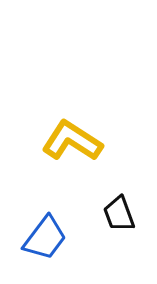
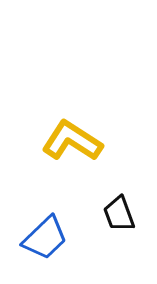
blue trapezoid: rotated 9 degrees clockwise
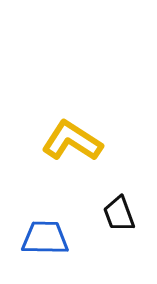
blue trapezoid: rotated 135 degrees counterclockwise
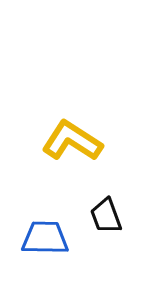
black trapezoid: moved 13 px left, 2 px down
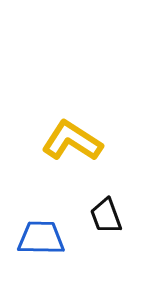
blue trapezoid: moved 4 px left
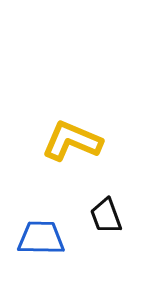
yellow L-shape: rotated 10 degrees counterclockwise
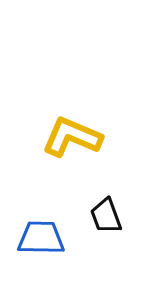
yellow L-shape: moved 4 px up
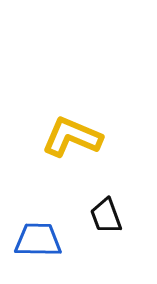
blue trapezoid: moved 3 px left, 2 px down
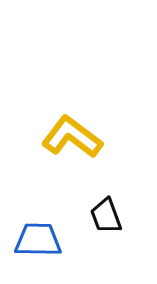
yellow L-shape: rotated 14 degrees clockwise
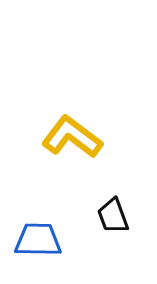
black trapezoid: moved 7 px right
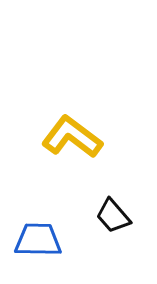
black trapezoid: rotated 21 degrees counterclockwise
